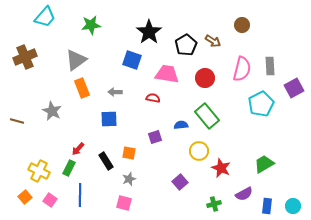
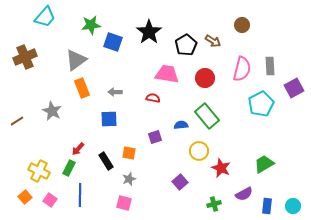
blue square at (132, 60): moved 19 px left, 18 px up
brown line at (17, 121): rotated 48 degrees counterclockwise
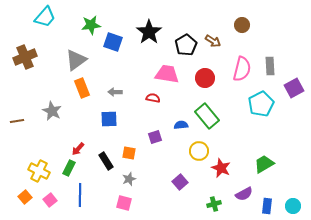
brown line at (17, 121): rotated 24 degrees clockwise
pink square at (50, 200): rotated 16 degrees clockwise
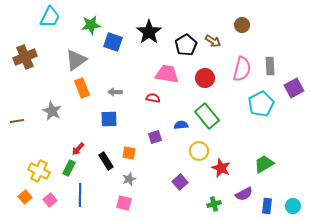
cyan trapezoid at (45, 17): moved 5 px right; rotated 15 degrees counterclockwise
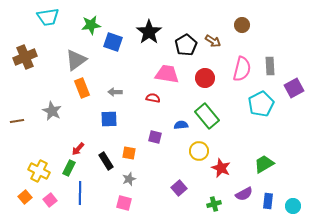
cyan trapezoid at (50, 17): moved 2 px left; rotated 55 degrees clockwise
purple square at (155, 137): rotated 32 degrees clockwise
purple square at (180, 182): moved 1 px left, 6 px down
blue line at (80, 195): moved 2 px up
blue rectangle at (267, 206): moved 1 px right, 5 px up
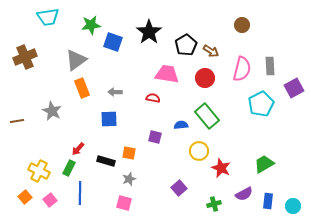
brown arrow at (213, 41): moved 2 px left, 10 px down
black rectangle at (106, 161): rotated 42 degrees counterclockwise
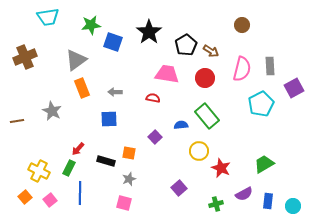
purple square at (155, 137): rotated 32 degrees clockwise
green cross at (214, 204): moved 2 px right
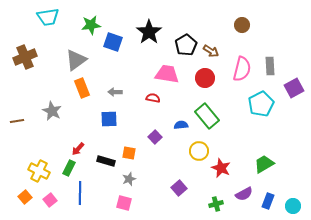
blue rectangle at (268, 201): rotated 14 degrees clockwise
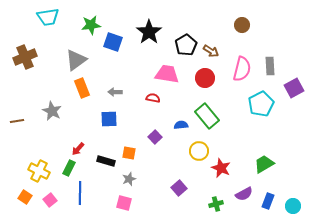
orange square at (25, 197): rotated 16 degrees counterclockwise
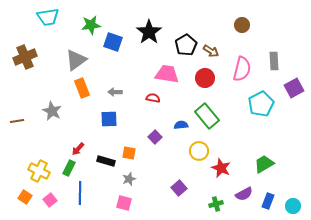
gray rectangle at (270, 66): moved 4 px right, 5 px up
